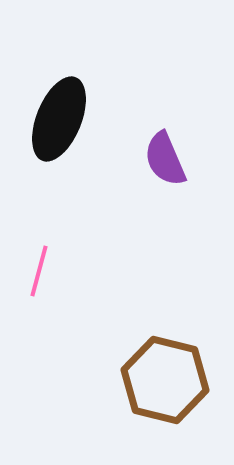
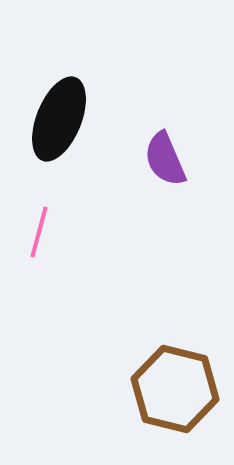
pink line: moved 39 px up
brown hexagon: moved 10 px right, 9 px down
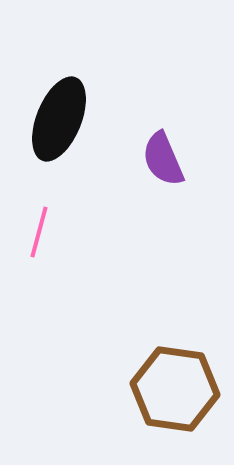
purple semicircle: moved 2 px left
brown hexagon: rotated 6 degrees counterclockwise
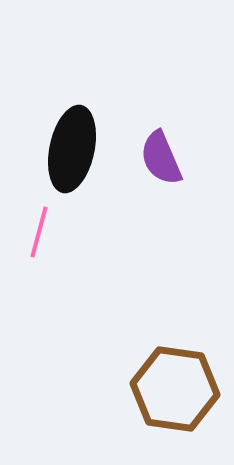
black ellipse: moved 13 px right, 30 px down; rotated 10 degrees counterclockwise
purple semicircle: moved 2 px left, 1 px up
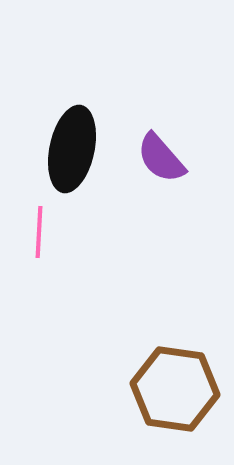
purple semicircle: rotated 18 degrees counterclockwise
pink line: rotated 12 degrees counterclockwise
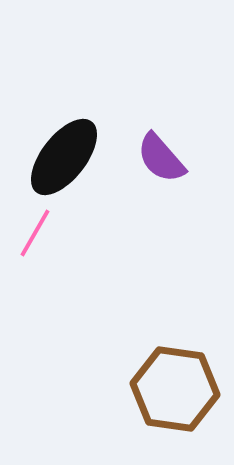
black ellipse: moved 8 px left, 8 px down; rotated 26 degrees clockwise
pink line: moved 4 px left, 1 px down; rotated 27 degrees clockwise
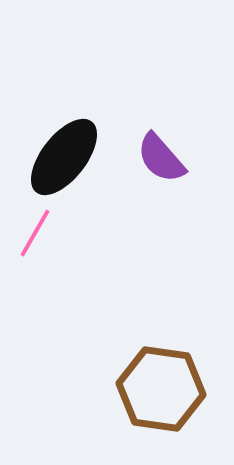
brown hexagon: moved 14 px left
